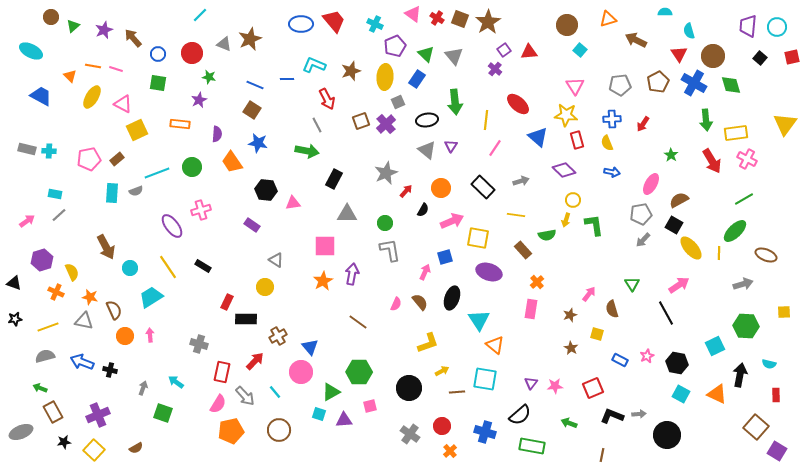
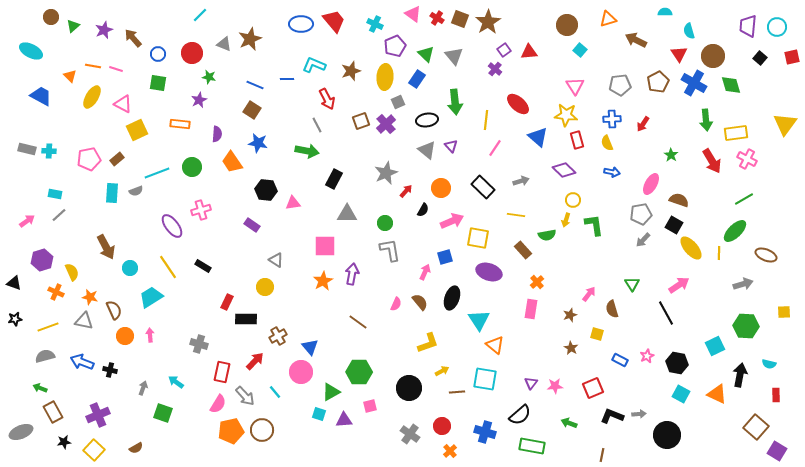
purple triangle at (451, 146): rotated 16 degrees counterclockwise
brown semicircle at (679, 200): rotated 48 degrees clockwise
brown circle at (279, 430): moved 17 px left
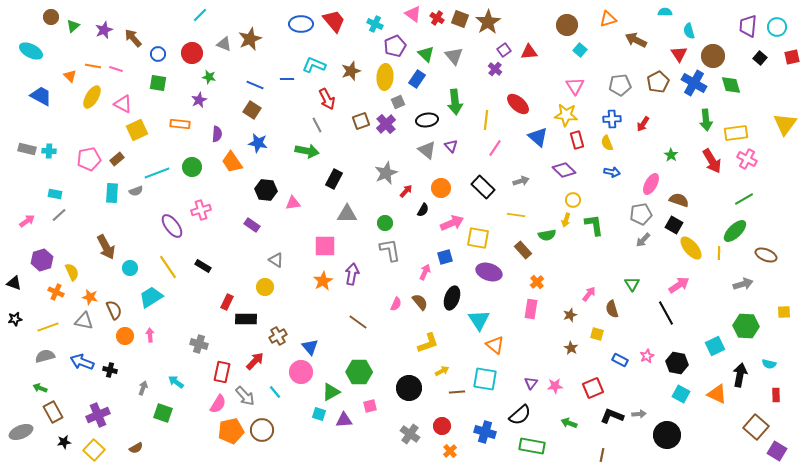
pink arrow at (452, 221): moved 2 px down
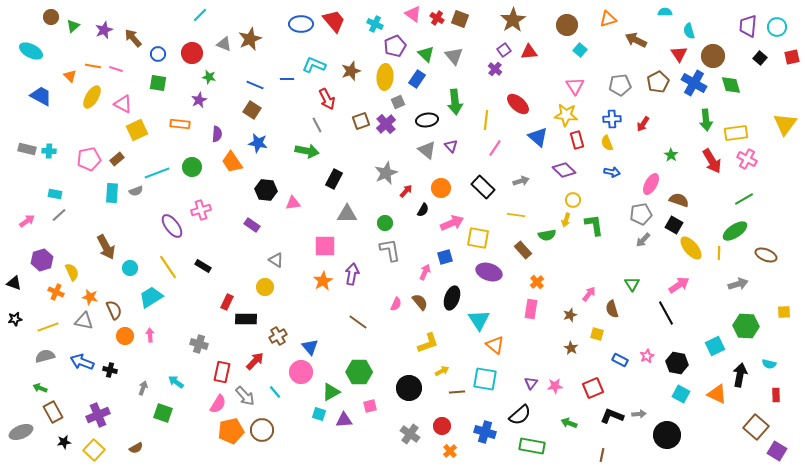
brown star at (488, 22): moved 25 px right, 2 px up
green ellipse at (735, 231): rotated 10 degrees clockwise
gray arrow at (743, 284): moved 5 px left
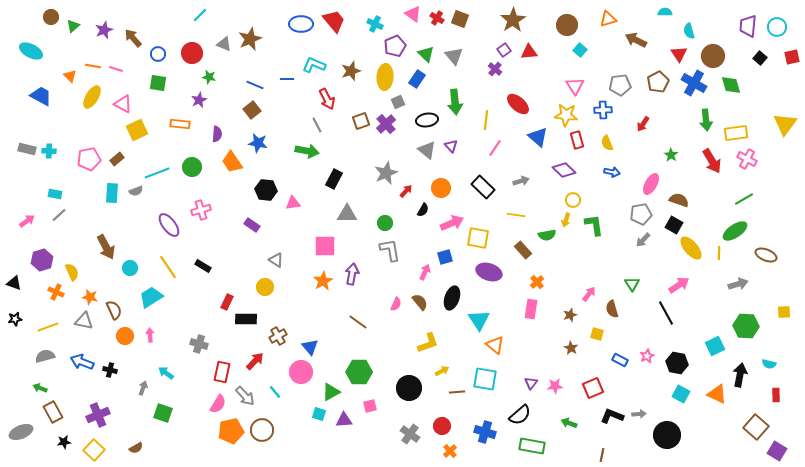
brown square at (252, 110): rotated 18 degrees clockwise
blue cross at (612, 119): moved 9 px left, 9 px up
purple ellipse at (172, 226): moved 3 px left, 1 px up
cyan arrow at (176, 382): moved 10 px left, 9 px up
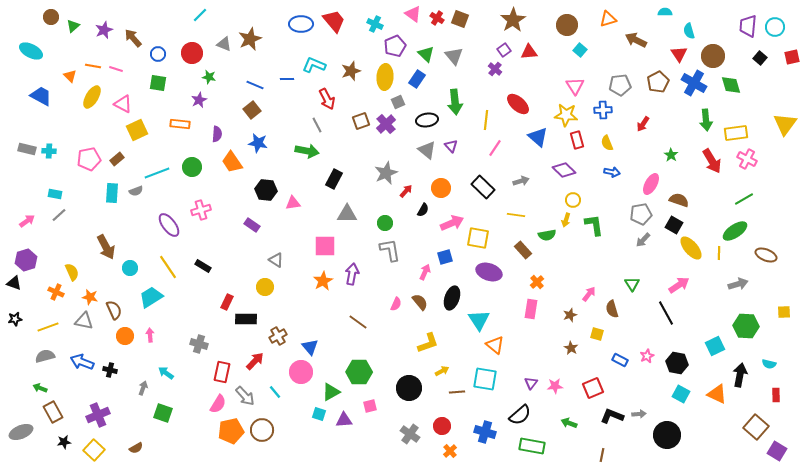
cyan circle at (777, 27): moved 2 px left
purple hexagon at (42, 260): moved 16 px left
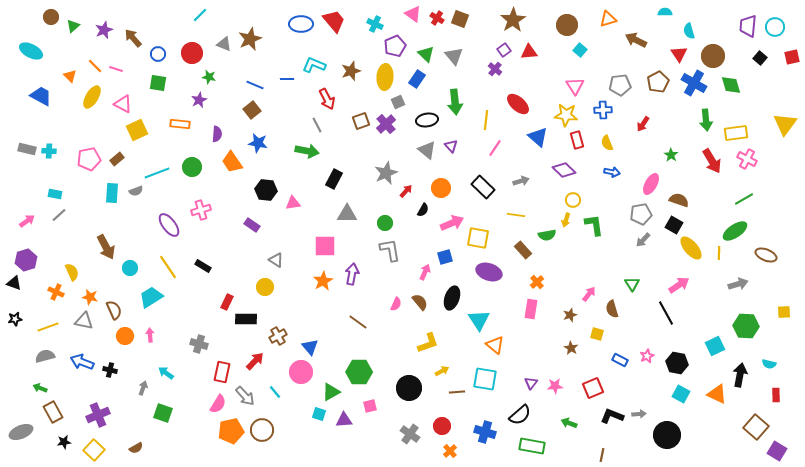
orange line at (93, 66): moved 2 px right; rotated 35 degrees clockwise
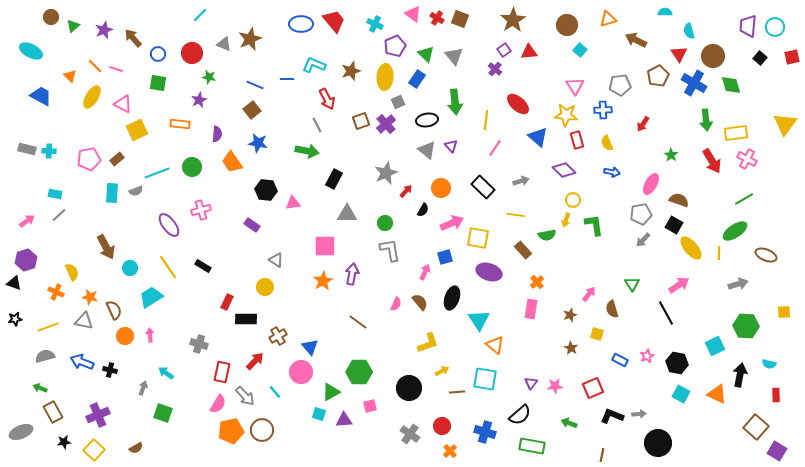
brown pentagon at (658, 82): moved 6 px up
black circle at (667, 435): moved 9 px left, 8 px down
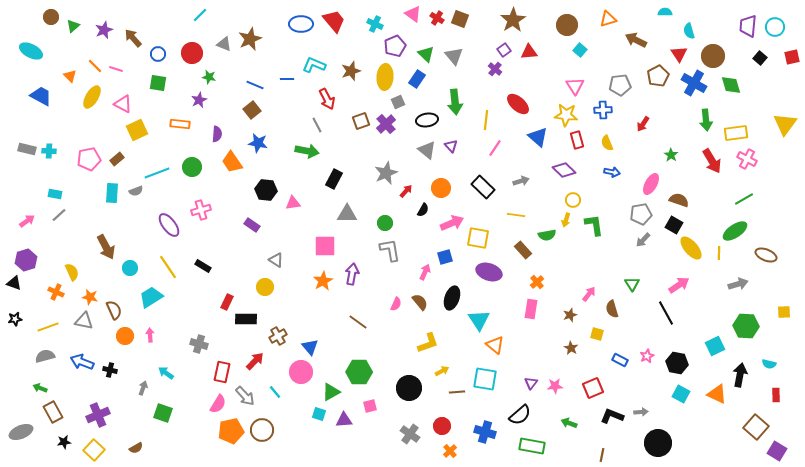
gray arrow at (639, 414): moved 2 px right, 2 px up
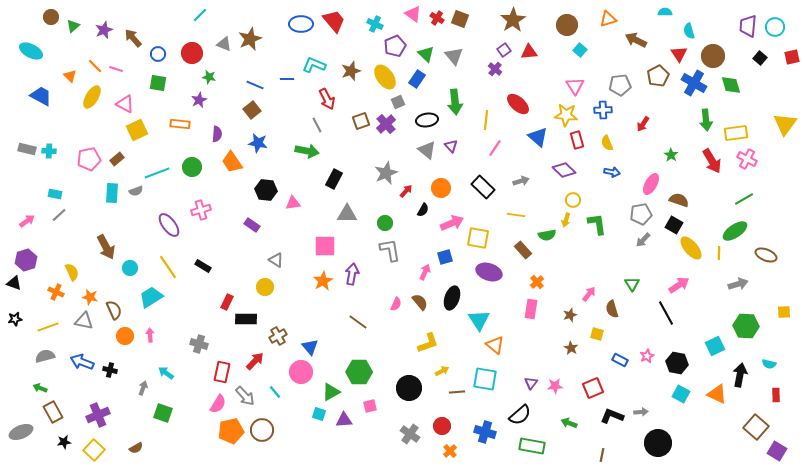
yellow ellipse at (385, 77): rotated 40 degrees counterclockwise
pink triangle at (123, 104): moved 2 px right
green L-shape at (594, 225): moved 3 px right, 1 px up
